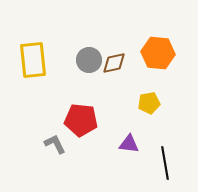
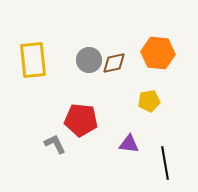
yellow pentagon: moved 2 px up
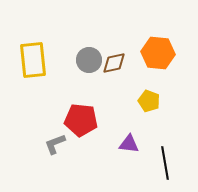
yellow pentagon: rotated 30 degrees clockwise
gray L-shape: rotated 85 degrees counterclockwise
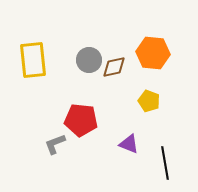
orange hexagon: moved 5 px left
brown diamond: moved 4 px down
purple triangle: rotated 15 degrees clockwise
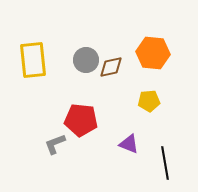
gray circle: moved 3 px left
brown diamond: moved 3 px left
yellow pentagon: rotated 25 degrees counterclockwise
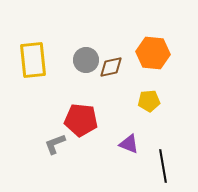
black line: moved 2 px left, 3 px down
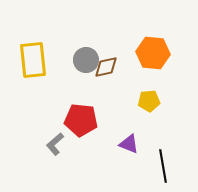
brown diamond: moved 5 px left
gray L-shape: rotated 20 degrees counterclockwise
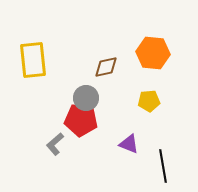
gray circle: moved 38 px down
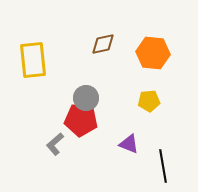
brown diamond: moved 3 px left, 23 px up
